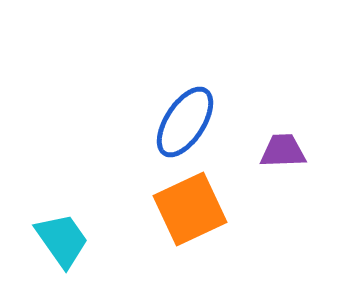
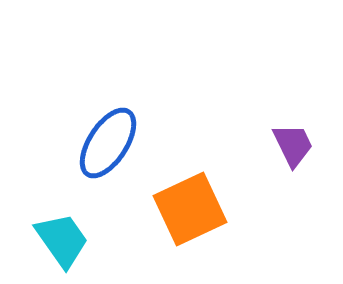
blue ellipse: moved 77 px left, 21 px down
purple trapezoid: moved 10 px right, 6 px up; rotated 66 degrees clockwise
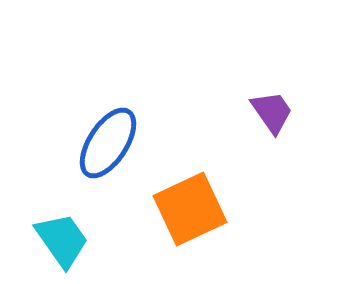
purple trapezoid: moved 21 px left, 33 px up; rotated 9 degrees counterclockwise
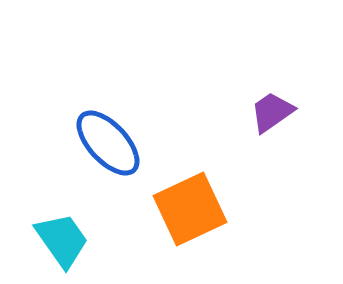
purple trapezoid: rotated 90 degrees counterclockwise
blue ellipse: rotated 76 degrees counterclockwise
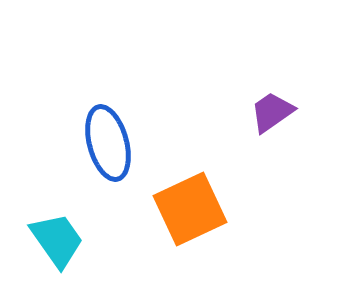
blue ellipse: rotated 28 degrees clockwise
cyan trapezoid: moved 5 px left
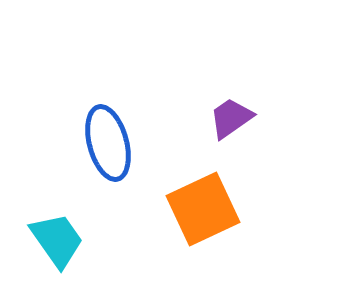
purple trapezoid: moved 41 px left, 6 px down
orange square: moved 13 px right
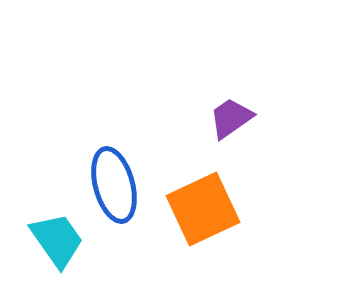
blue ellipse: moved 6 px right, 42 px down
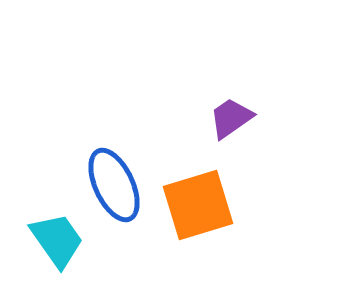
blue ellipse: rotated 10 degrees counterclockwise
orange square: moved 5 px left, 4 px up; rotated 8 degrees clockwise
